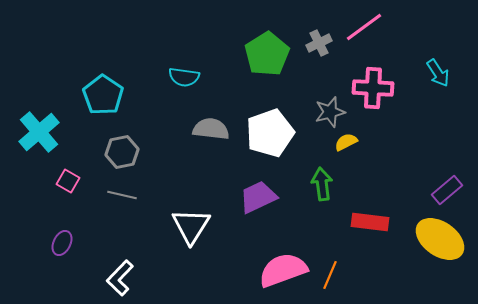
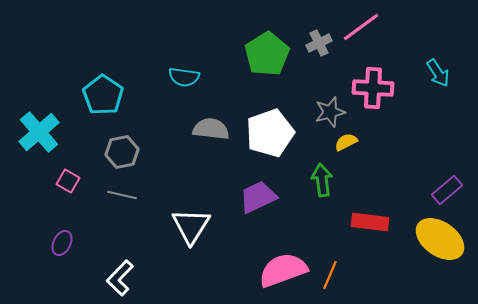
pink line: moved 3 px left
green arrow: moved 4 px up
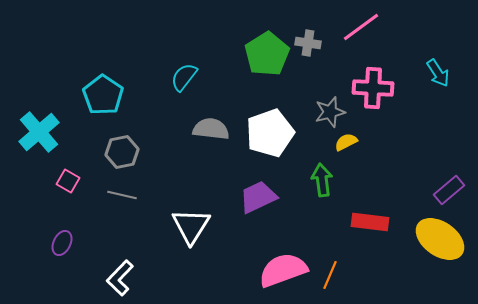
gray cross: moved 11 px left; rotated 35 degrees clockwise
cyan semicircle: rotated 120 degrees clockwise
purple rectangle: moved 2 px right
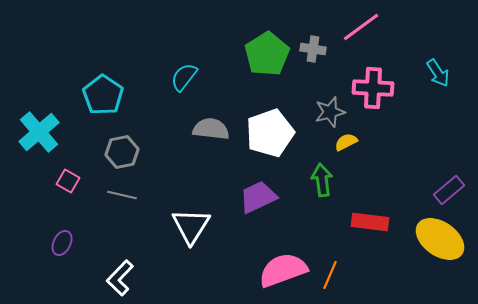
gray cross: moved 5 px right, 6 px down
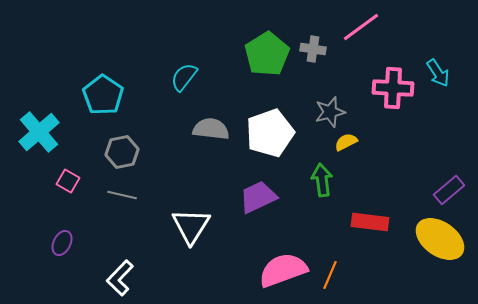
pink cross: moved 20 px right
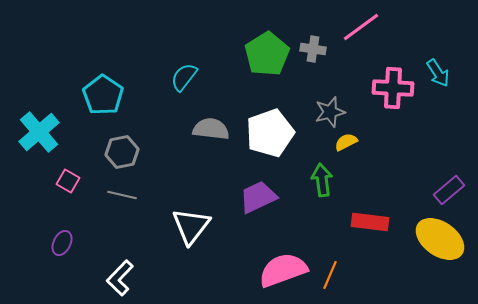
white triangle: rotated 6 degrees clockwise
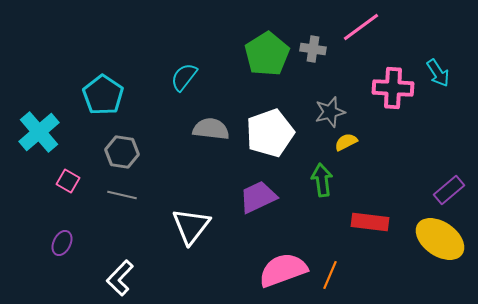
gray hexagon: rotated 20 degrees clockwise
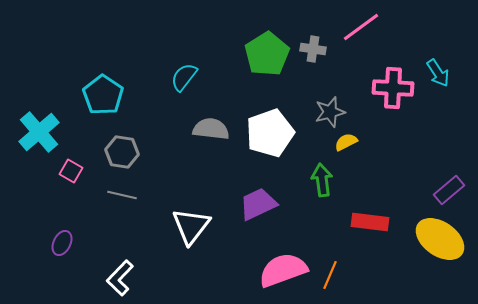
pink square: moved 3 px right, 10 px up
purple trapezoid: moved 7 px down
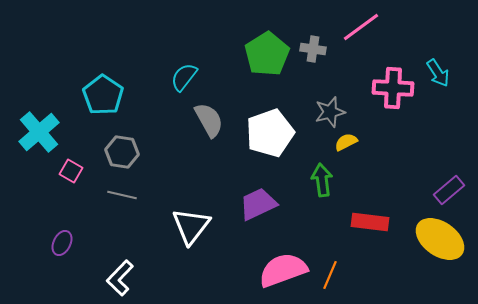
gray semicircle: moved 2 px left, 9 px up; rotated 54 degrees clockwise
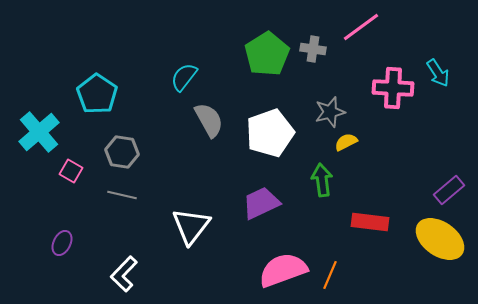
cyan pentagon: moved 6 px left, 1 px up
purple trapezoid: moved 3 px right, 1 px up
white L-shape: moved 4 px right, 4 px up
